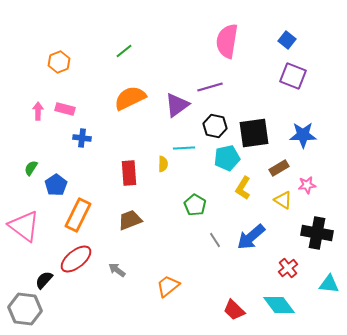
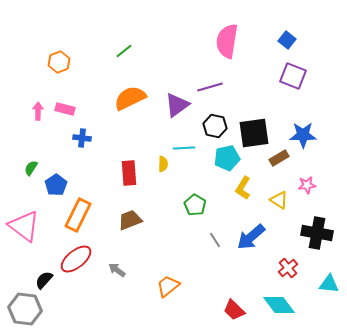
brown rectangle: moved 10 px up
yellow triangle: moved 4 px left
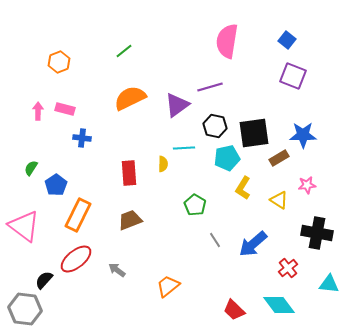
blue arrow: moved 2 px right, 7 px down
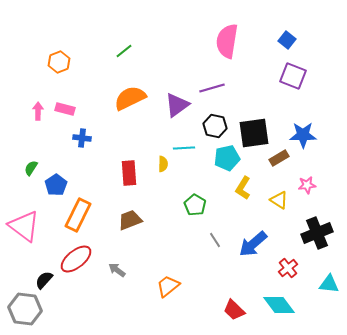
purple line: moved 2 px right, 1 px down
black cross: rotated 32 degrees counterclockwise
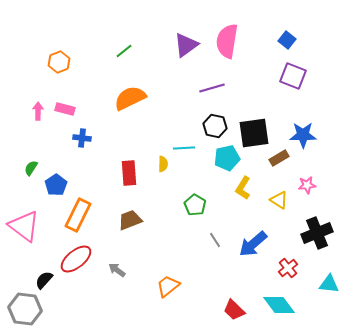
purple triangle: moved 9 px right, 60 px up
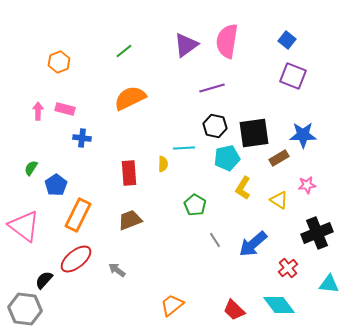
orange trapezoid: moved 4 px right, 19 px down
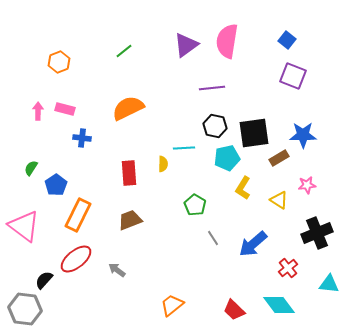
purple line: rotated 10 degrees clockwise
orange semicircle: moved 2 px left, 10 px down
gray line: moved 2 px left, 2 px up
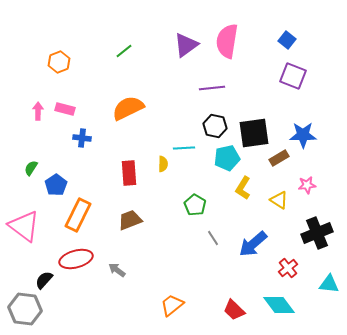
red ellipse: rotated 24 degrees clockwise
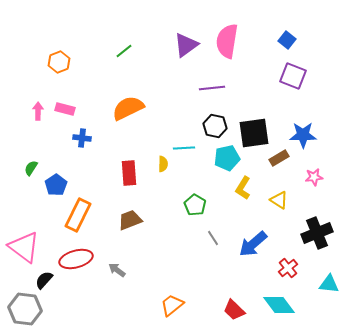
pink star: moved 7 px right, 8 px up
pink triangle: moved 21 px down
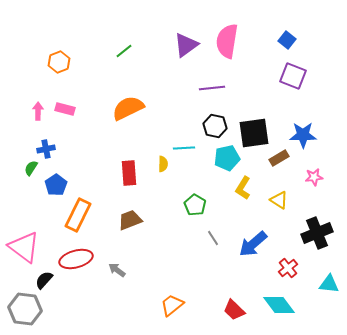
blue cross: moved 36 px left, 11 px down; rotated 18 degrees counterclockwise
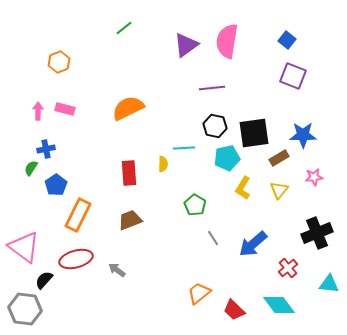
green line: moved 23 px up
yellow triangle: moved 10 px up; rotated 36 degrees clockwise
orange trapezoid: moved 27 px right, 12 px up
